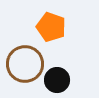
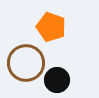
brown circle: moved 1 px right, 1 px up
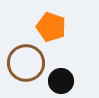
black circle: moved 4 px right, 1 px down
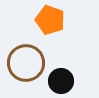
orange pentagon: moved 1 px left, 7 px up
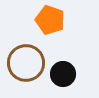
black circle: moved 2 px right, 7 px up
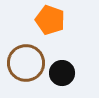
black circle: moved 1 px left, 1 px up
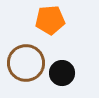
orange pentagon: rotated 24 degrees counterclockwise
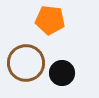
orange pentagon: rotated 12 degrees clockwise
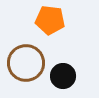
black circle: moved 1 px right, 3 px down
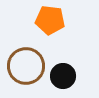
brown circle: moved 3 px down
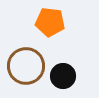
orange pentagon: moved 2 px down
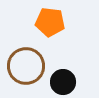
black circle: moved 6 px down
